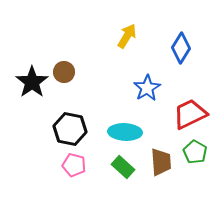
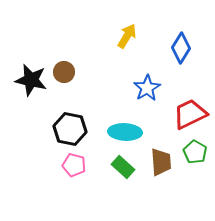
black star: moved 1 px left, 2 px up; rotated 24 degrees counterclockwise
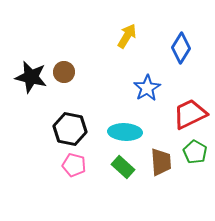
black star: moved 3 px up
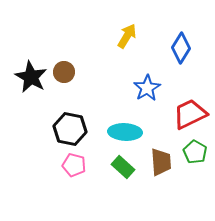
black star: rotated 16 degrees clockwise
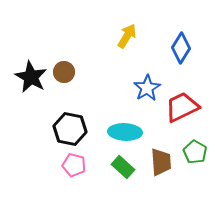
red trapezoid: moved 8 px left, 7 px up
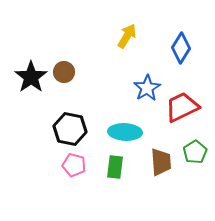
black star: rotated 8 degrees clockwise
green pentagon: rotated 10 degrees clockwise
green rectangle: moved 8 px left; rotated 55 degrees clockwise
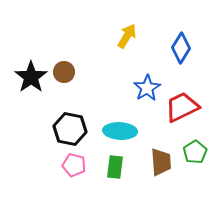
cyan ellipse: moved 5 px left, 1 px up
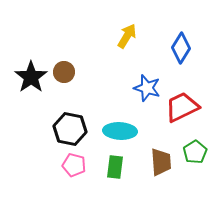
blue star: rotated 24 degrees counterclockwise
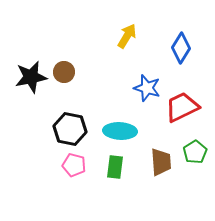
black star: rotated 24 degrees clockwise
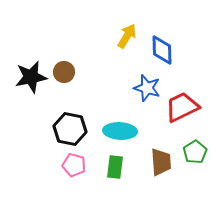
blue diamond: moved 19 px left, 2 px down; rotated 32 degrees counterclockwise
